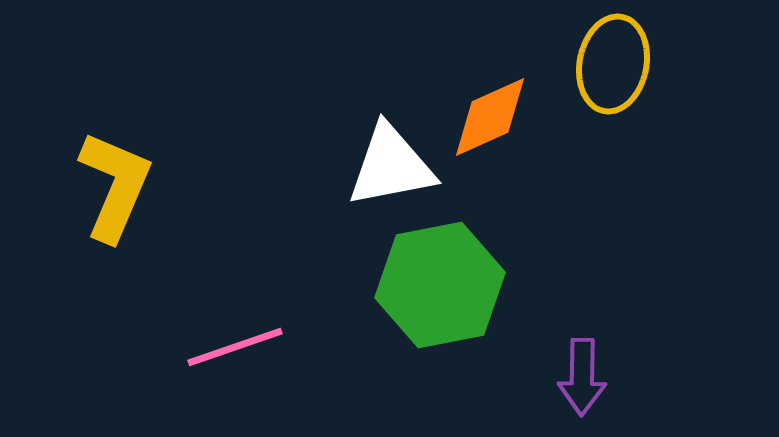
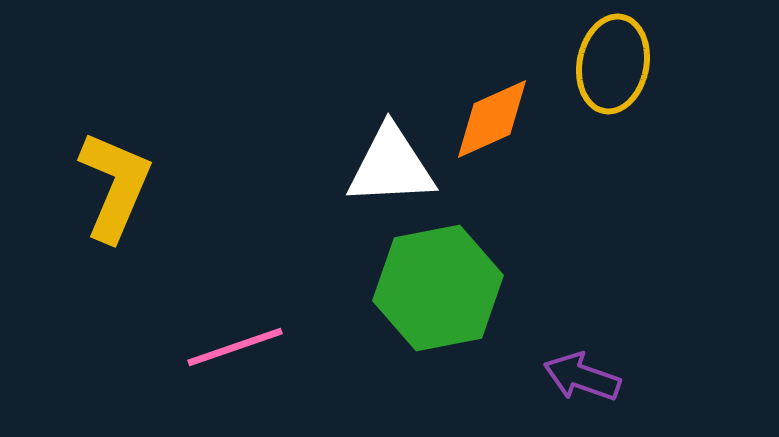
orange diamond: moved 2 px right, 2 px down
white triangle: rotated 8 degrees clockwise
green hexagon: moved 2 px left, 3 px down
purple arrow: rotated 108 degrees clockwise
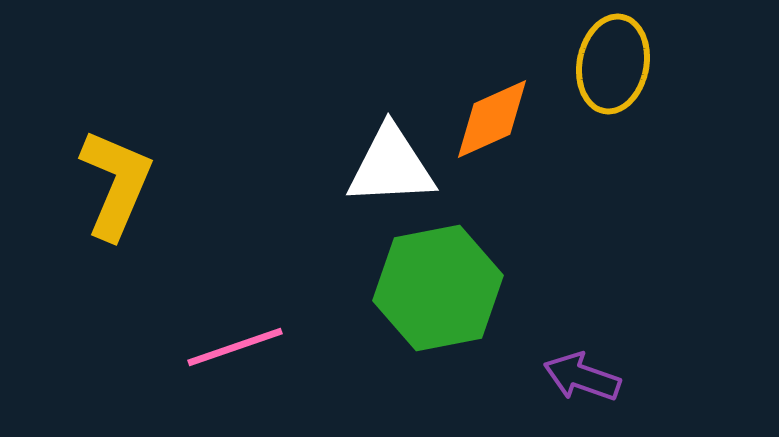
yellow L-shape: moved 1 px right, 2 px up
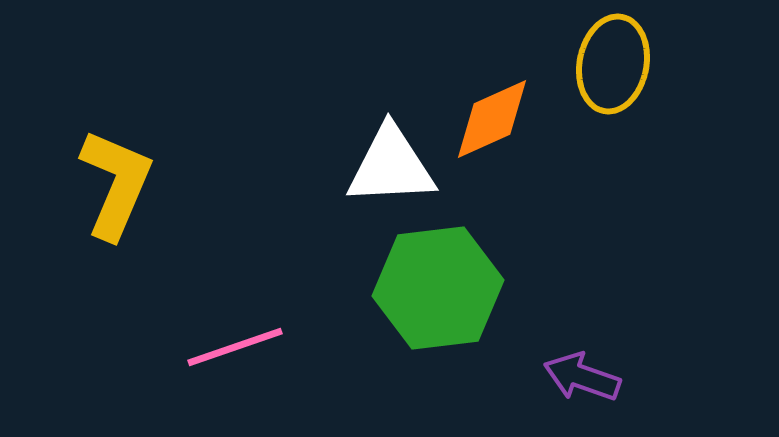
green hexagon: rotated 4 degrees clockwise
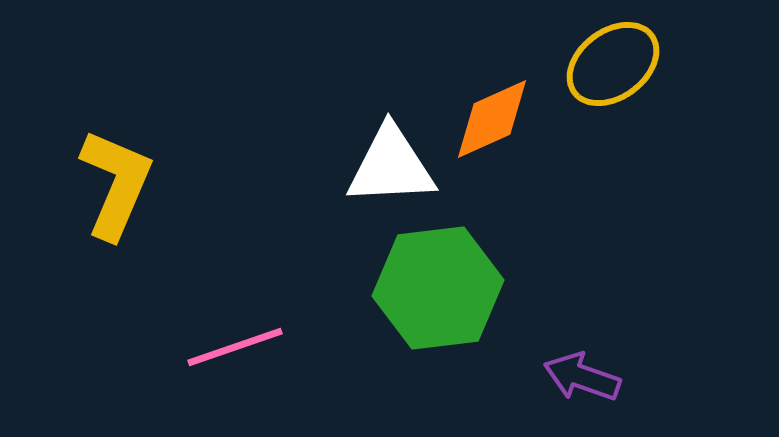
yellow ellipse: rotated 42 degrees clockwise
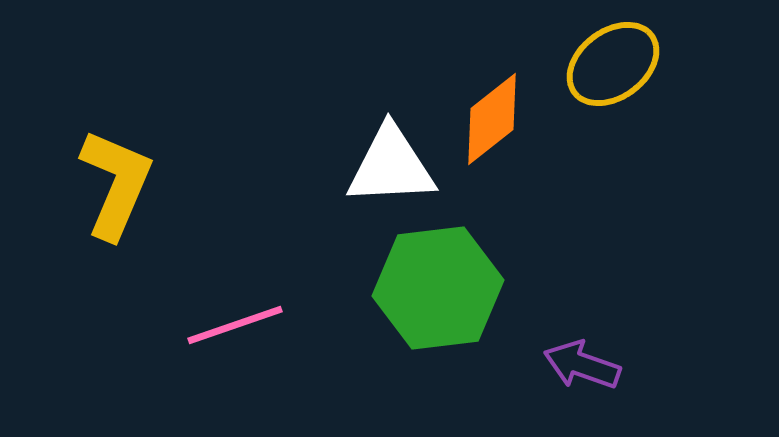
orange diamond: rotated 14 degrees counterclockwise
pink line: moved 22 px up
purple arrow: moved 12 px up
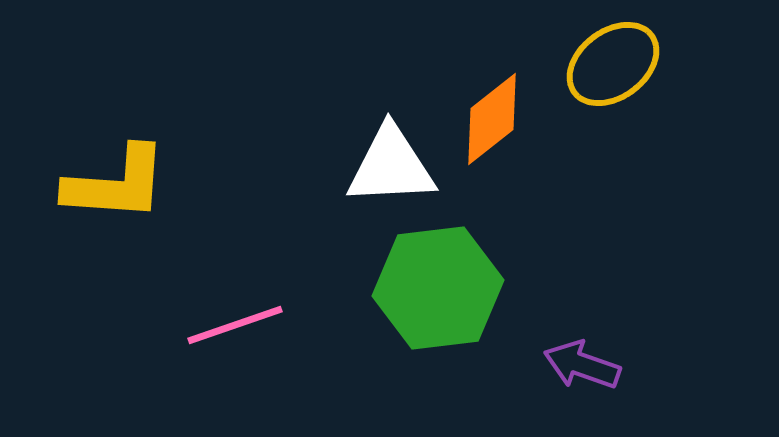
yellow L-shape: rotated 71 degrees clockwise
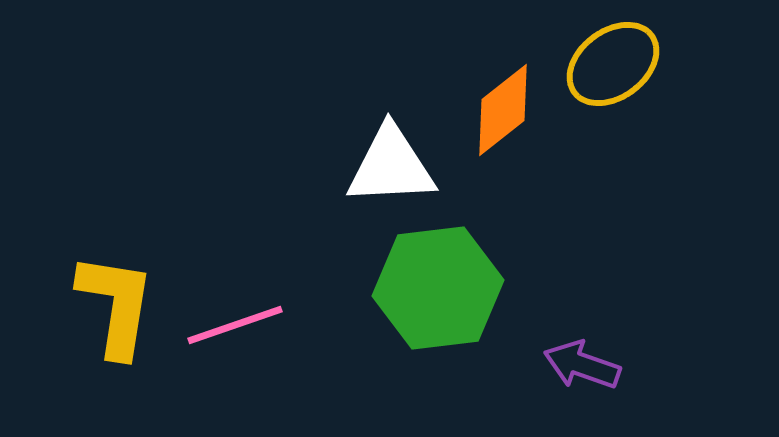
orange diamond: moved 11 px right, 9 px up
yellow L-shape: moved 121 px down; rotated 85 degrees counterclockwise
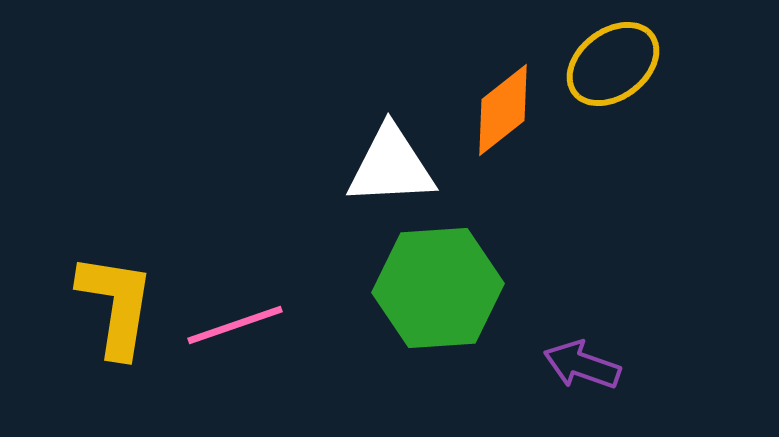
green hexagon: rotated 3 degrees clockwise
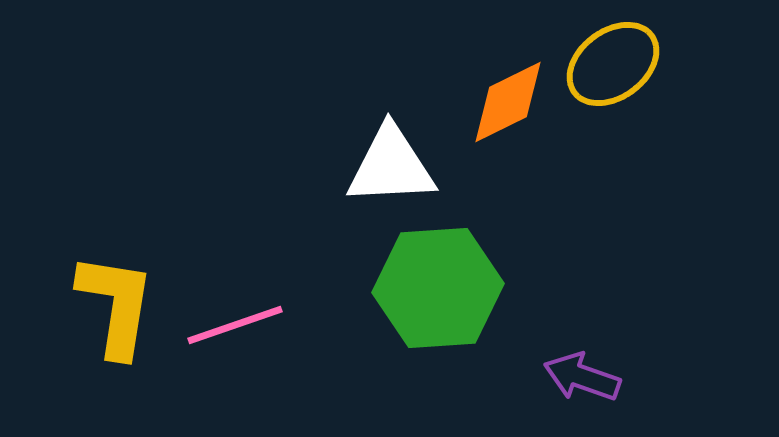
orange diamond: moved 5 px right, 8 px up; rotated 12 degrees clockwise
purple arrow: moved 12 px down
